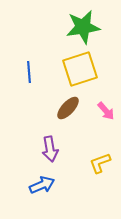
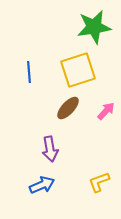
green star: moved 11 px right
yellow square: moved 2 px left, 1 px down
pink arrow: rotated 96 degrees counterclockwise
yellow L-shape: moved 1 px left, 19 px down
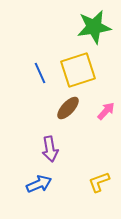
blue line: moved 11 px right, 1 px down; rotated 20 degrees counterclockwise
blue arrow: moved 3 px left, 1 px up
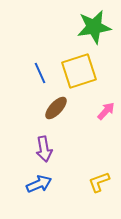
yellow square: moved 1 px right, 1 px down
brown ellipse: moved 12 px left
purple arrow: moved 6 px left
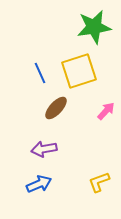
purple arrow: rotated 90 degrees clockwise
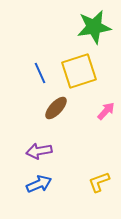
purple arrow: moved 5 px left, 2 px down
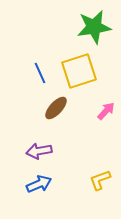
yellow L-shape: moved 1 px right, 2 px up
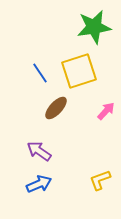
blue line: rotated 10 degrees counterclockwise
purple arrow: rotated 45 degrees clockwise
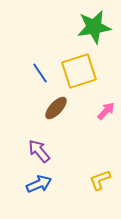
purple arrow: rotated 15 degrees clockwise
